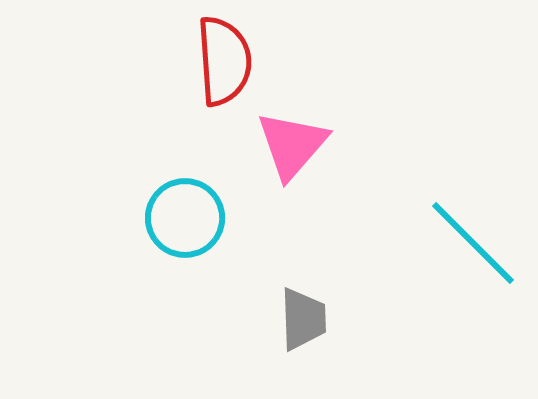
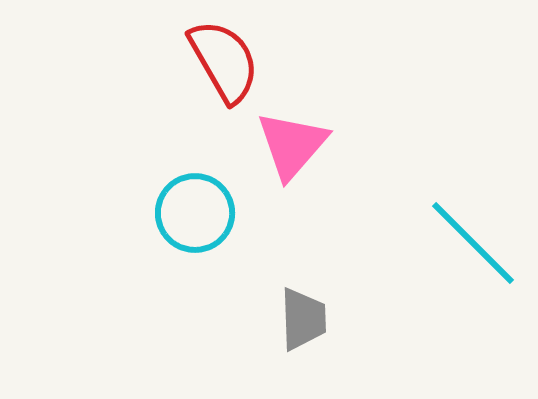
red semicircle: rotated 26 degrees counterclockwise
cyan circle: moved 10 px right, 5 px up
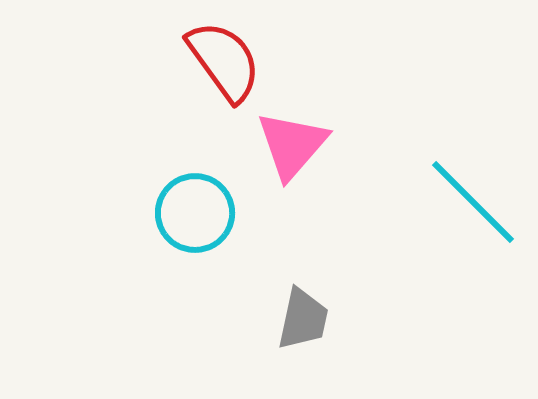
red semicircle: rotated 6 degrees counterclockwise
cyan line: moved 41 px up
gray trapezoid: rotated 14 degrees clockwise
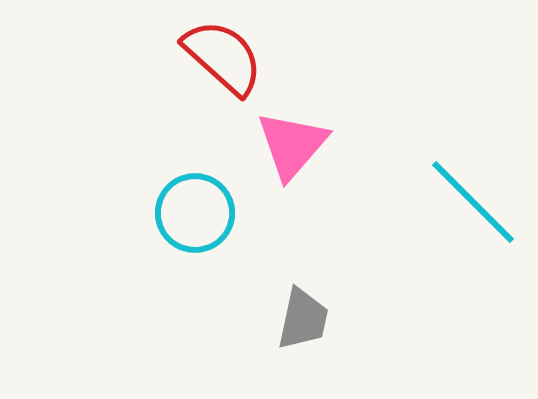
red semicircle: moved 1 px left, 4 px up; rotated 12 degrees counterclockwise
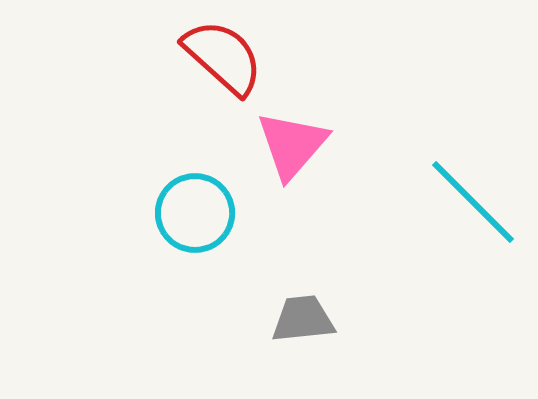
gray trapezoid: rotated 108 degrees counterclockwise
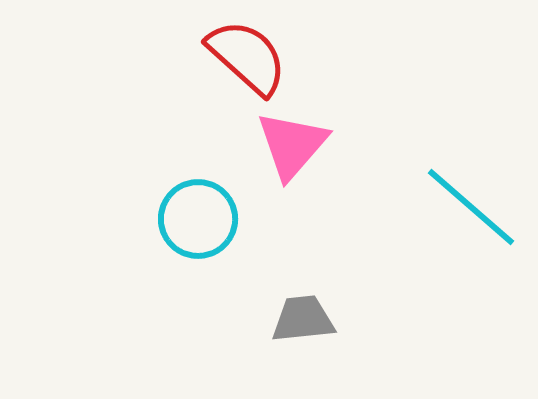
red semicircle: moved 24 px right
cyan line: moved 2 px left, 5 px down; rotated 4 degrees counterclockwise
cyan circle: moved 3 px right, 6 px down
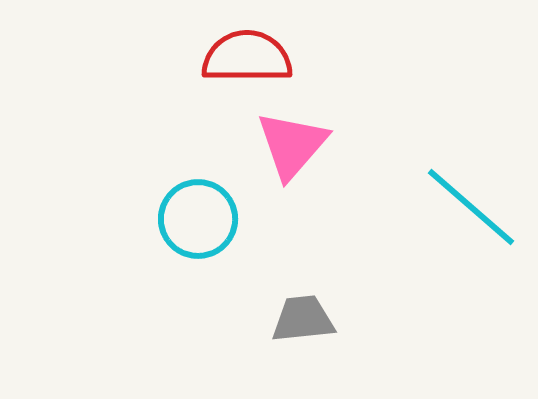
red semicircle: rotated 42 degrees counterclockwise
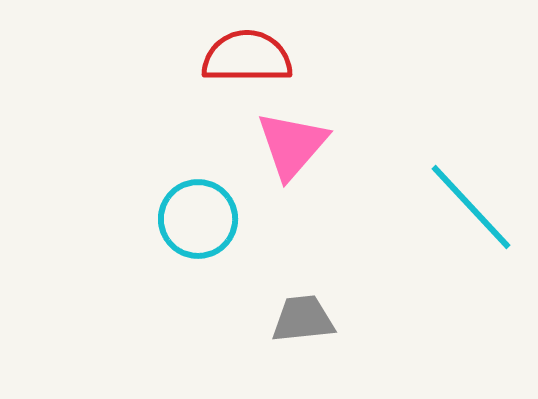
cyan line: rotated 6 degrees clockwise
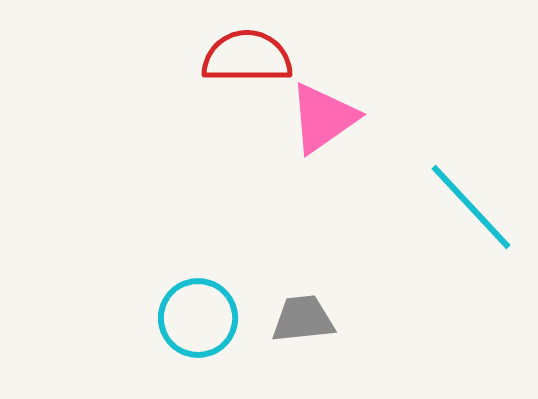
pink triangle: moved 31 px right, 27 px up; rotated 14 degrees clockwise
cyan circle: moved 99 px down
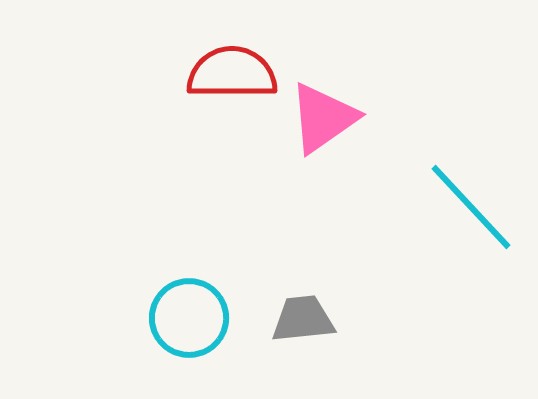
red semicircle: moved 15 px left, 16 px down
cyan circle: moved 9 px left
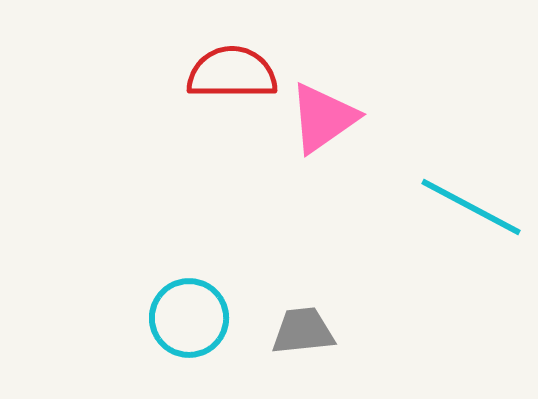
cyan line: rotated 19 degrees counterclockwise
gray trapezoid: moved 12 px down
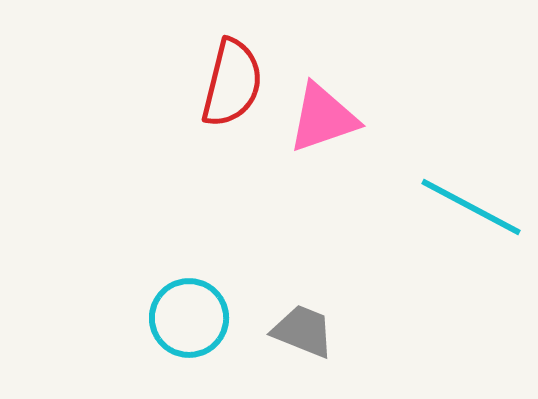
red semicircle: moved 10 px down; rotated 104 degrees clockwise
pink triangle: rotated 16 degrees clockwise
gray trapezoid: rotated 28 degrees clockwise
